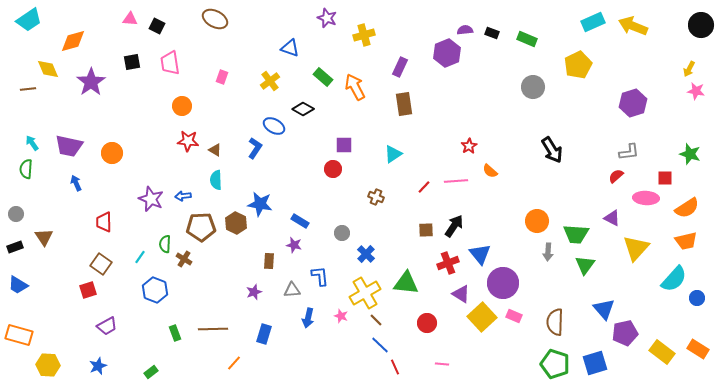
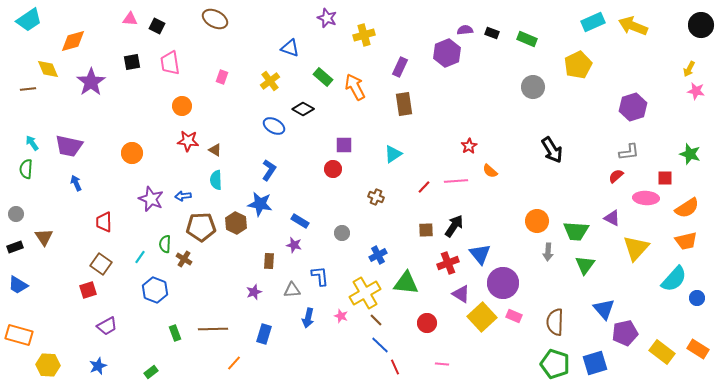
purple hexagon at (633, 103): moved 4 px down
blue L-shape at (255, 148): moved 14 px right, 22 px down
orange circle at (112, 153): moved 20 px right
green trapezoid at (576, 234): moved 3 px up
blue cross at (366, 254): moved 12 px right, 1 px down; rotated 18 degrees clockwise
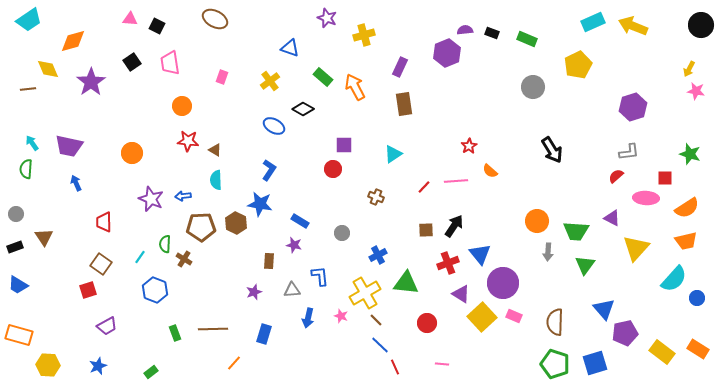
black square at (132, 62): rotated 24 degrees counterclockwise
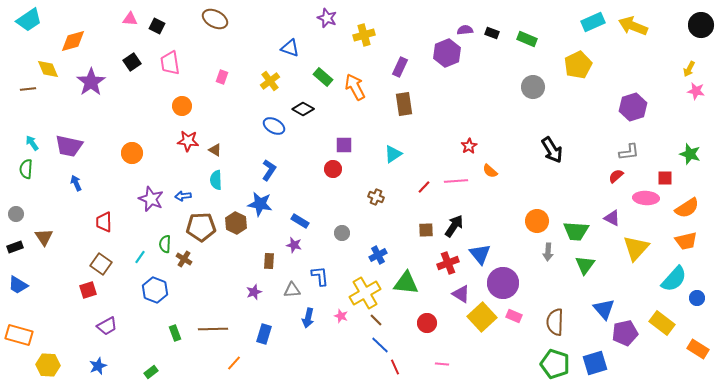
yellow rectangle at (662, 352): moved 29 px up
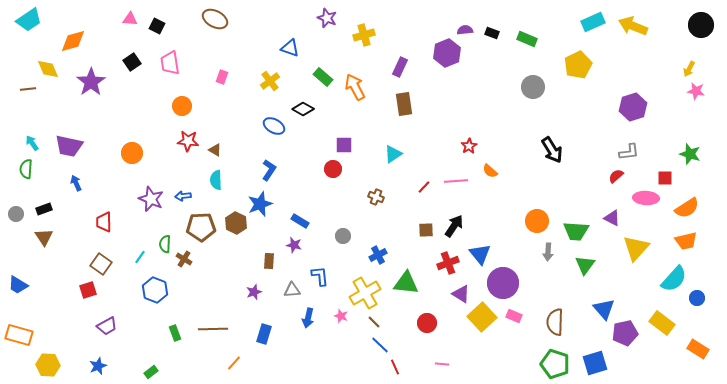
blue star at (260, 204): rotated 30 degrees counterclockwise
gray circle at (342, 233): moved 1 px right, 3 px down
black rectangle at (15, 247): moved 29 px right, 38 px up
brown line at (376, 320): moved 2 px left, 2 px down
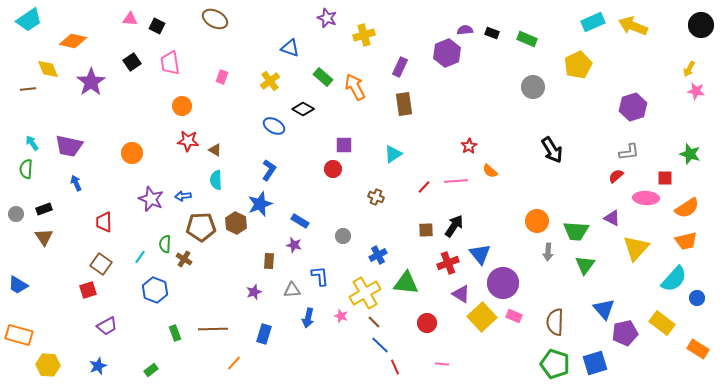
orange diamond at (73, 41): rotated 28 degrees clockwise
green rectangle at (151, 372): moved 2 px up
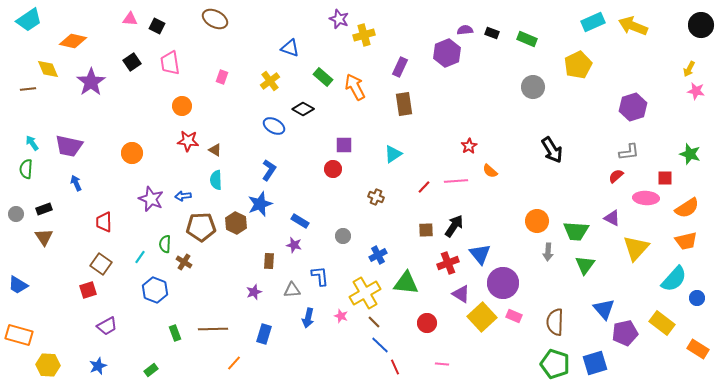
purple star at (327, 18): moved 12 px right, 1 px down
brown cross at (184, 259): moved 3 px down
